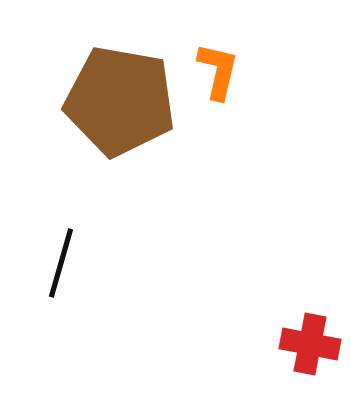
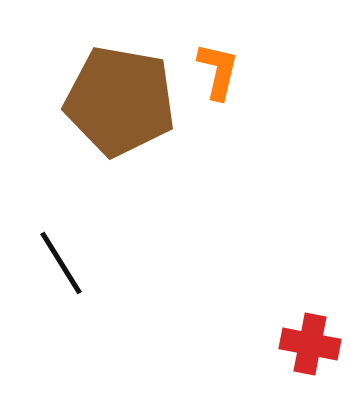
black line: rotated 48 degrees counterclockwise
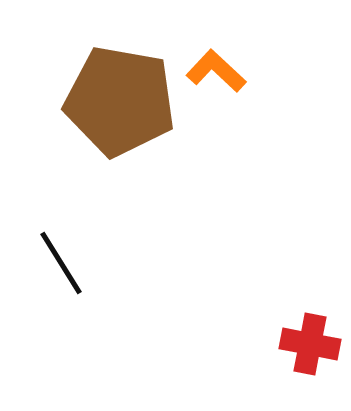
orange L-shape: moved 2 px left; rotated 60 degrees counterclockwise
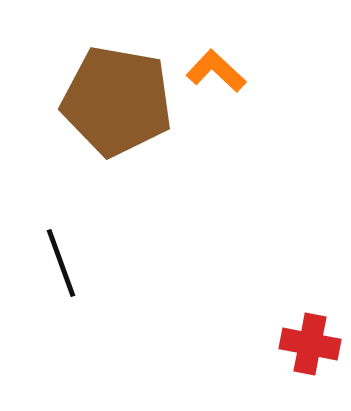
brown pentagon: moved 3 px left
black line: rotated 12 degrees clockwise
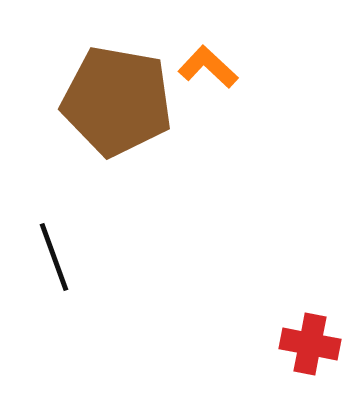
orange L-shape: moved 8 px left, 4 px up
black line: moved 7 px left, 6 px up
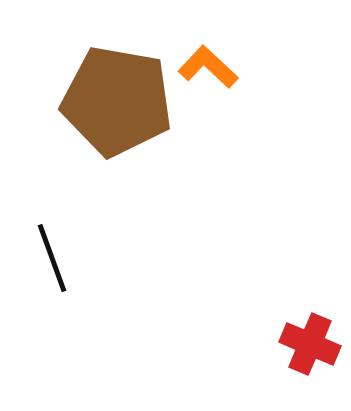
black line: moved 2 px left, 1 px down
red cross: rotated 12 degrees clockwise
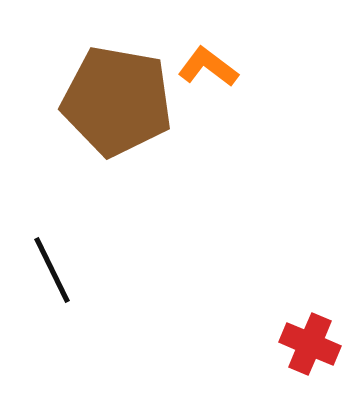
orange L-shape: rotated 6 degrees counterclockwise
black line: moved 12 px down; rotated 6 degrees counterclockwise
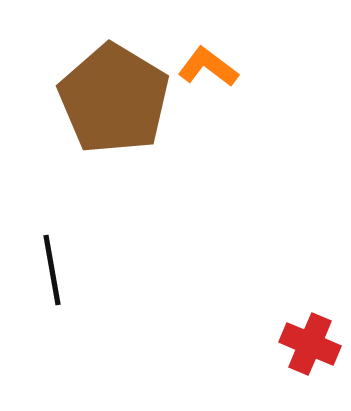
brown pentagon: moved 3 px left, 2 px up; rotated 21 degrees clockwise
black line: rotated 16 degrees clockwise
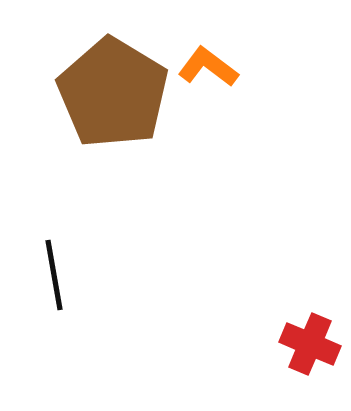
brown pentagon: moved 1 px left, 6 px up
black line: moved 2 px right, 5 px down
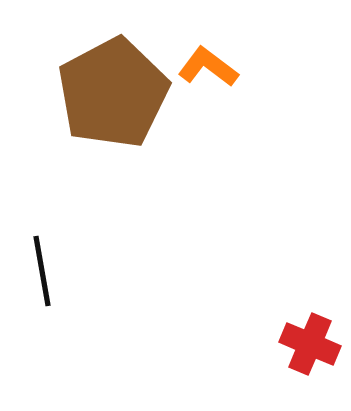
brown pentagon: rotated 13 degrees clockwise
black line: moved 12 px left, 4 px up
